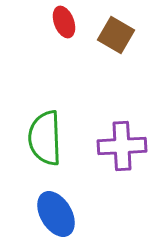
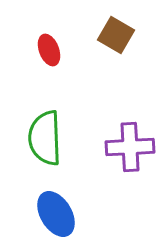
red ellipse: moved 15 px left, 28 px down
purple cross: moved 8 px right, 1 px down
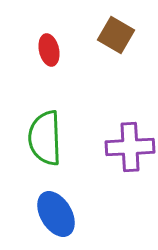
red ellipse: rotated 8 degrees clockwise
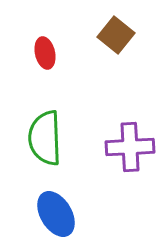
brown square: rotated 9 degrees clockwise
red ellipse: moved 4 px left, 3 px down
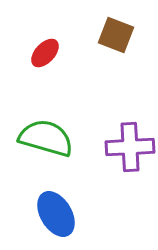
brown square: rotated 18 degrees counterclockwise
red ellipse: rotated 56 degrees clockwise
green semicircle: moved 1 px right; rotated 108 degrees clockwise
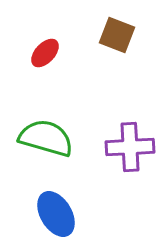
brown square: moved 1 px right
